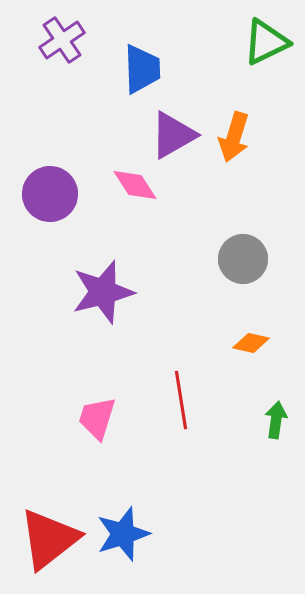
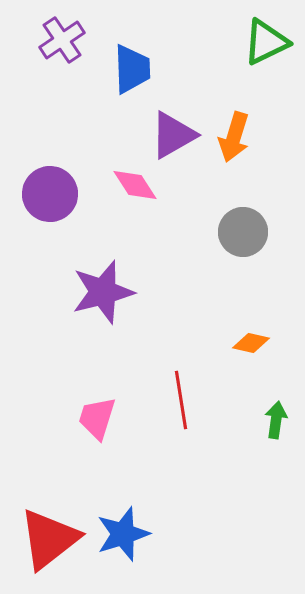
blue trapezoid: moved 10 px left
gray circle: moved 27 px up
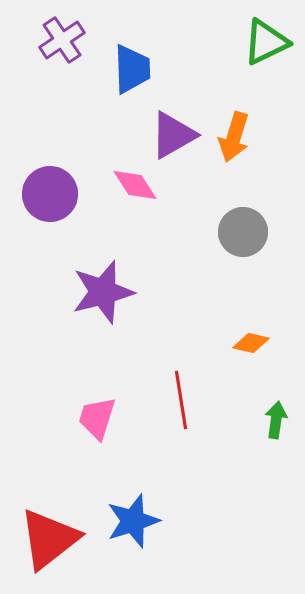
blue star: moved 10 px right, 13 px up
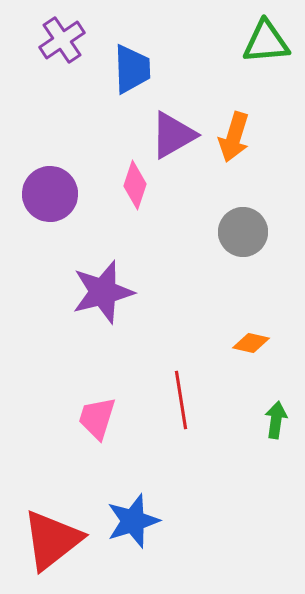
green triangle: rotated 21 degrees clockwise
pink diamond: rotated 51 degrees clockwise
red triangle: moved 3 px right, 1 px down
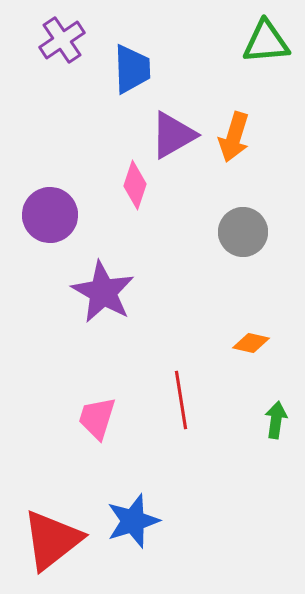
purple circle: moved 21 px down
purple star: rotated 28 degrees counterclockwise
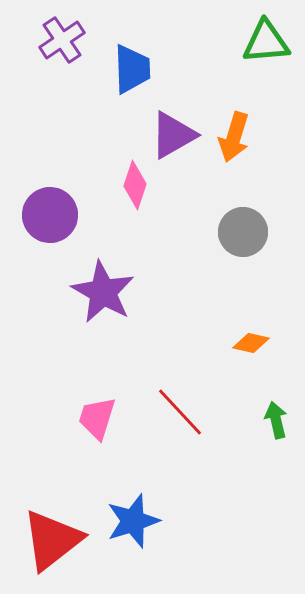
red line: moved 1 px left, 12 px down; rotated 34 degrees counterclockwise
green arrow: rotated 21 degrees counterclockwise
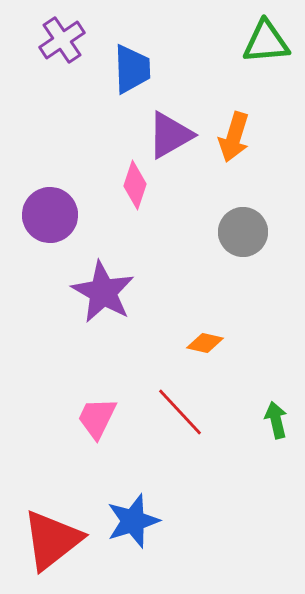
purple triangle: moved 3 px left
orange diamond: moved 46 px left
pink trapezoid: rotated 9 degrees clockwise
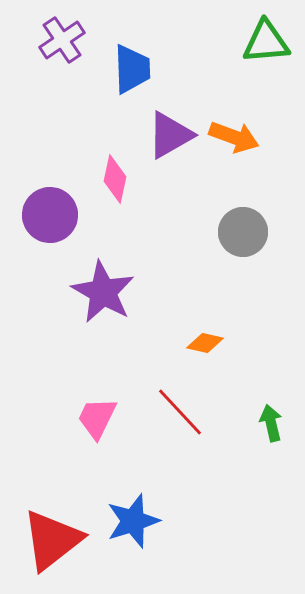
orange arrow: rotated 87 degrees counterclockwise
pink diamond: moved 20 px left, 6 px up; rotated 6 degrees counterclockwise
green arrow: moved 5 px left, 3 px down
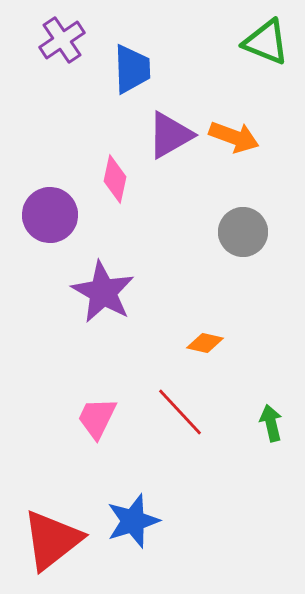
green triangle: rotated 27 degrees clockwise
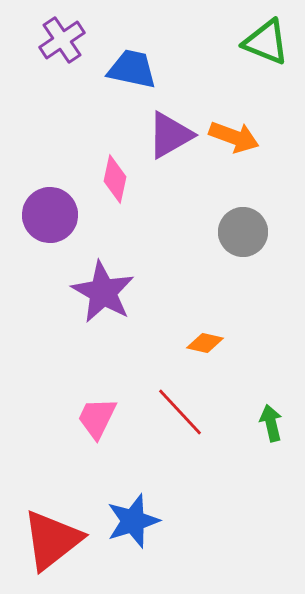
blue trapezoid: rotated 76 degrees counterclockwise
